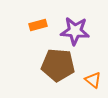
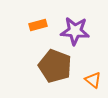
brown pentagon: moved 3 px left, 1 px down; rotated 16 degrees clockwise
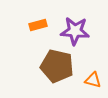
brown pentagon: moved 2 px right; rotated 8 degrees counterclockwise
orange triangle: rotated 24 degrees counterclockwise
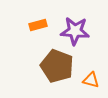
brown pentagon: rotated 8 degrees clockwise
orange triangle: moved 2 px left
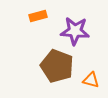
orange rectangle: moved 9 px up
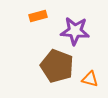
orange triangle: moved 1 px left, 1 px up
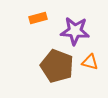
orange rectangle: moved 2 px down
orange triangle: moved 17 px up
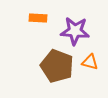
orange rectangle: rotated 18 degrees clockwise
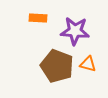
orange triangle: moved 2 px left, 2 px down
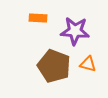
brown pentagon: moved 3 px left
